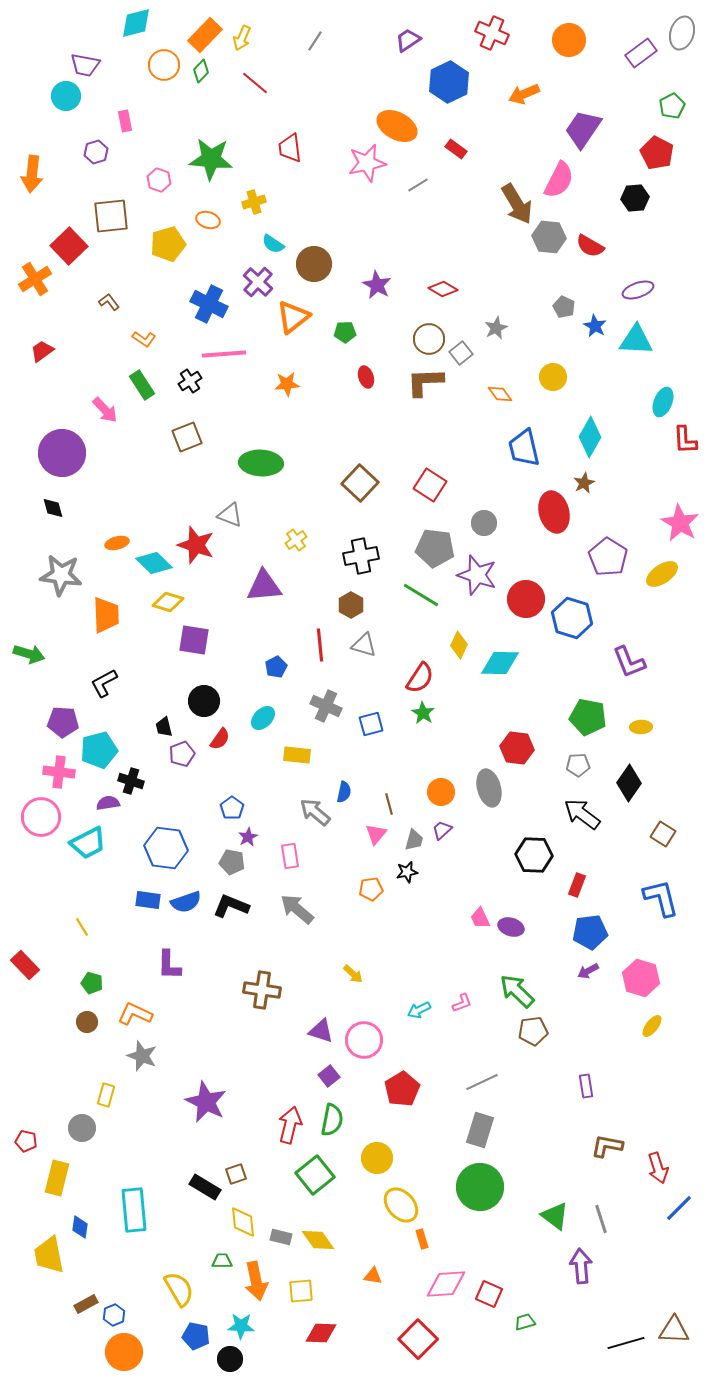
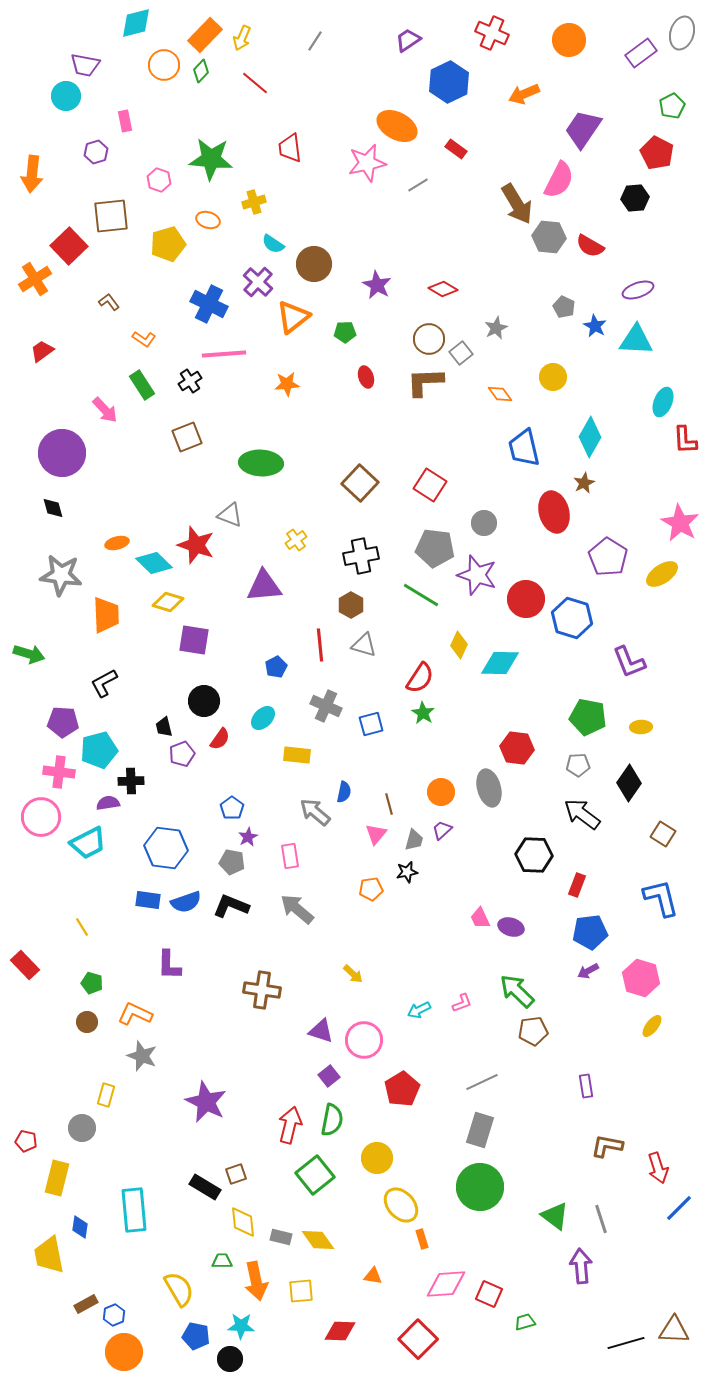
black cross at (131, 781): rotated 20 degrees counterclockwise
red diamond at (321, 1333): moved 19 px right, 2 px up
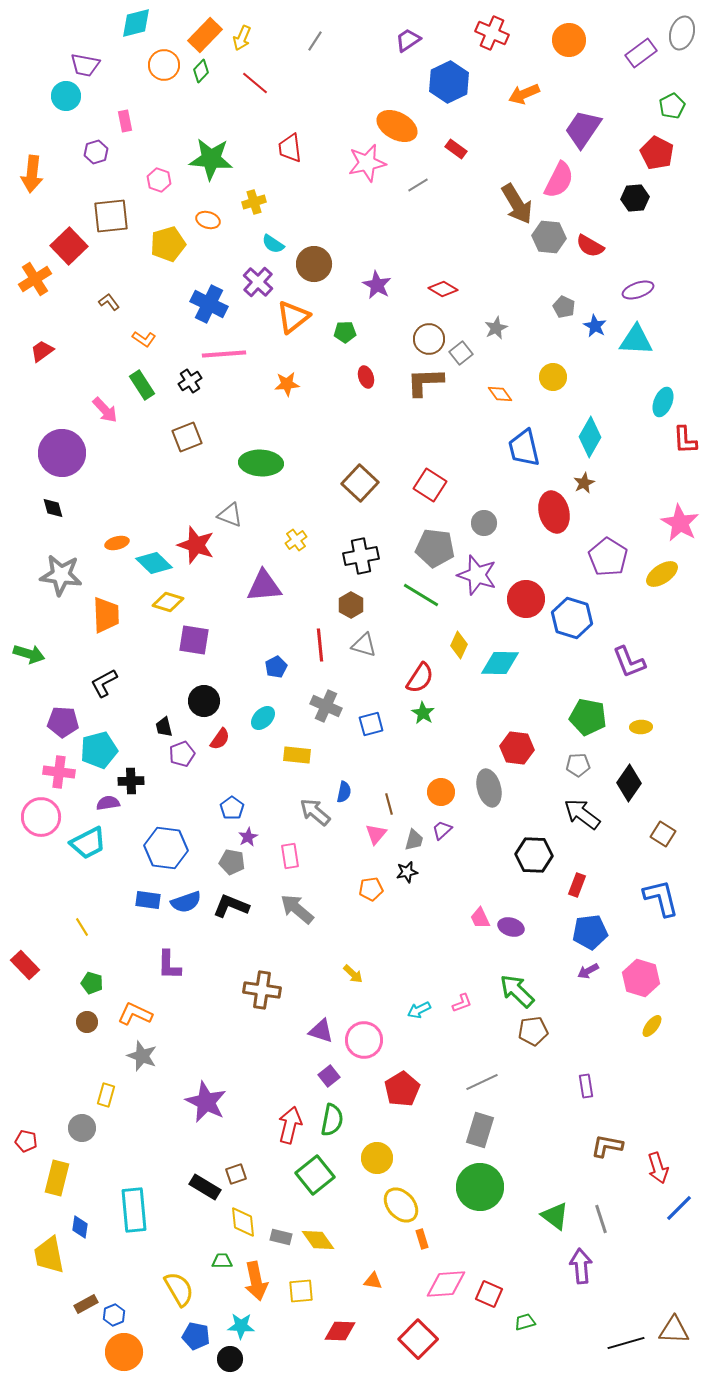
orange triangle at (373, 1276): moved 5 px down
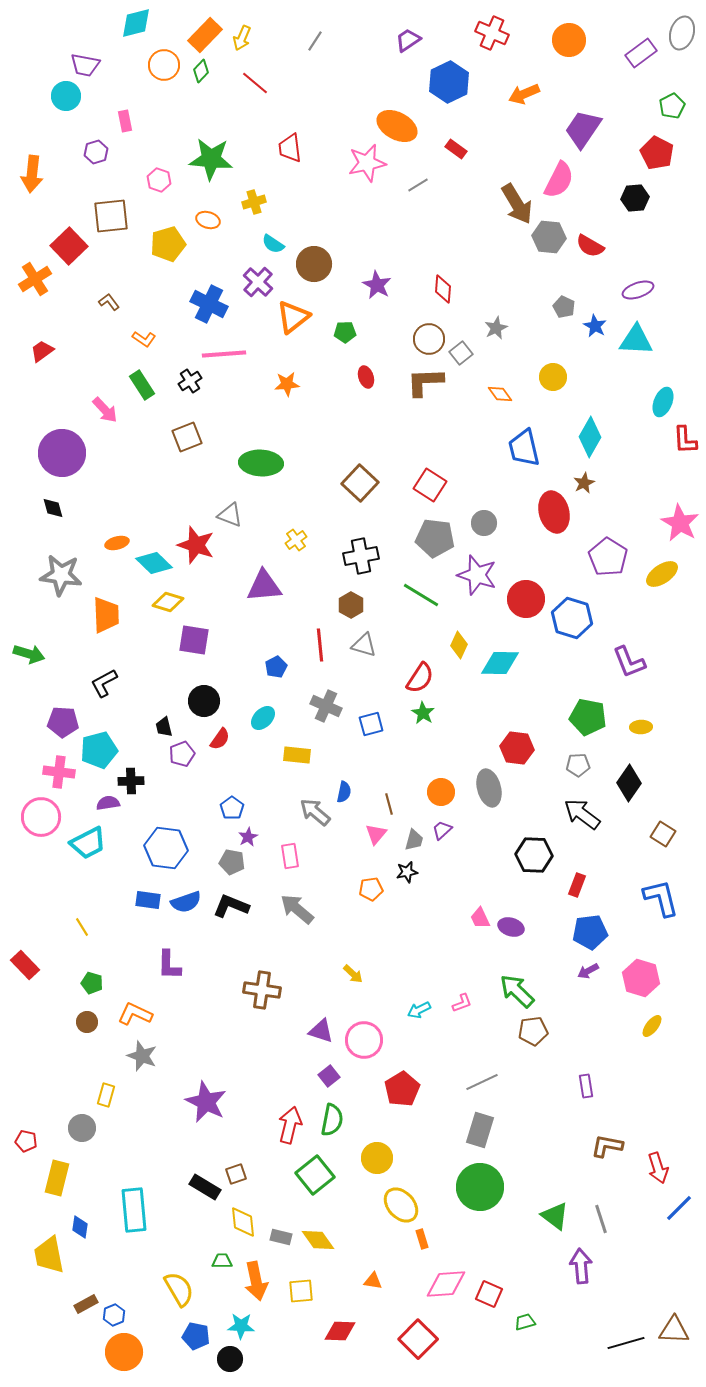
red diamond at (443, 289): rotated 64 degrees clockwise
gray pentagon at (435, 548): moved 10 px up
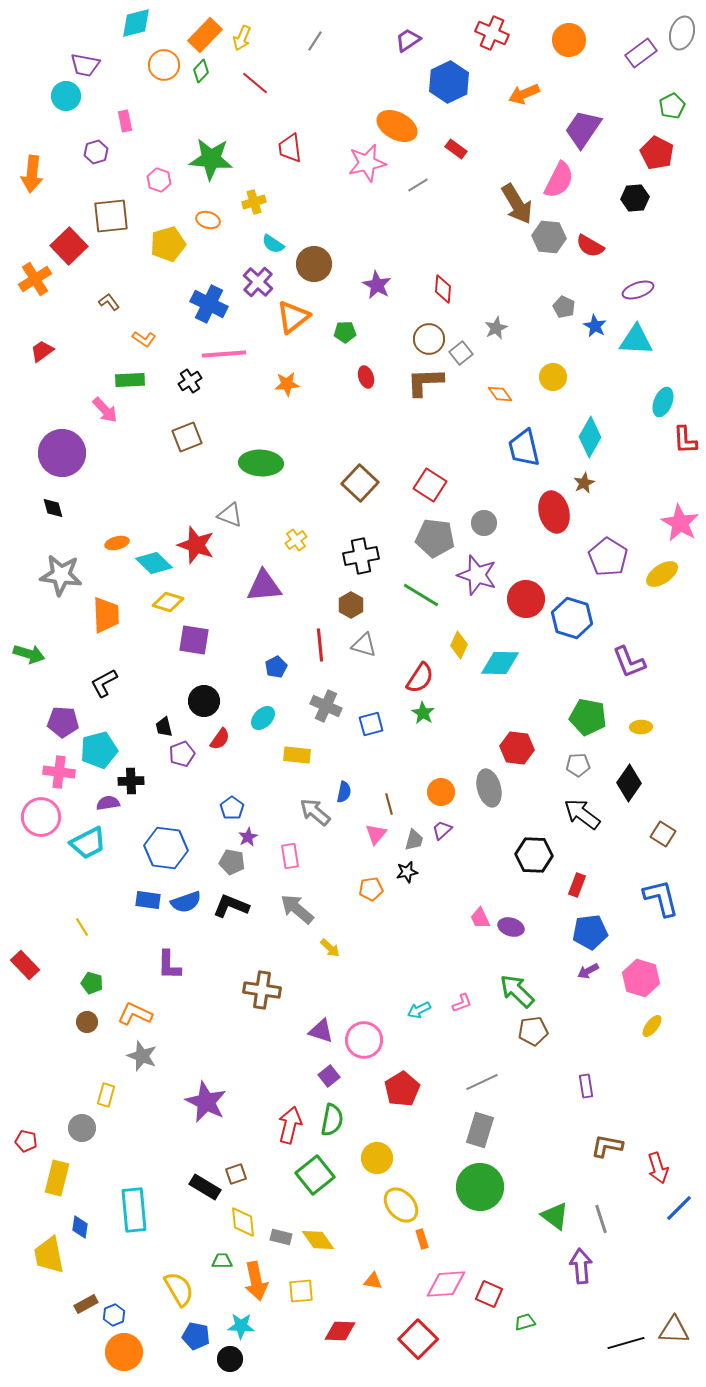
green rectangle at (142, 385): moved 12 px left, 5 px up; rotated 60 degrees counterclockwise
yellow arrow at (353, 974): moved 23 px left, 26 px up
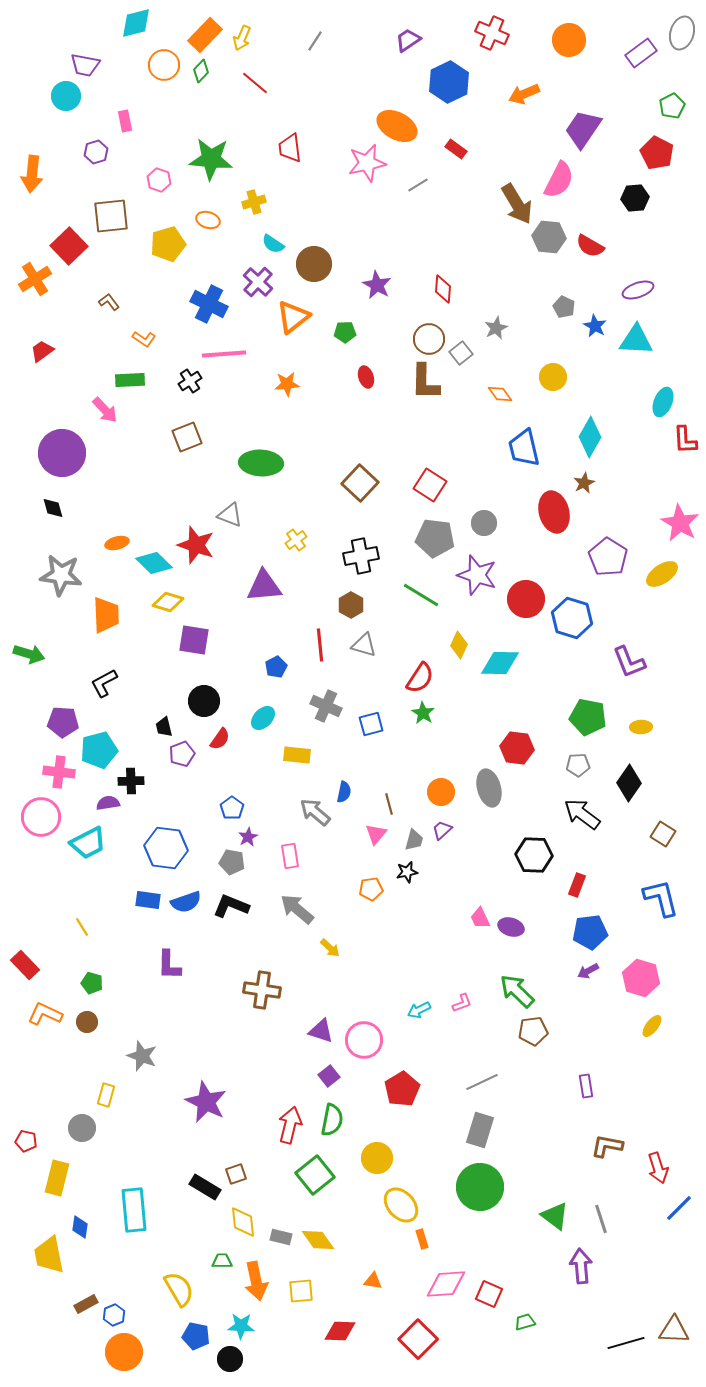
brown L-shape at (425, 382): rotated 87 degrees counterclockwise
orange L-shape at (135, 1014): moved 90 px left
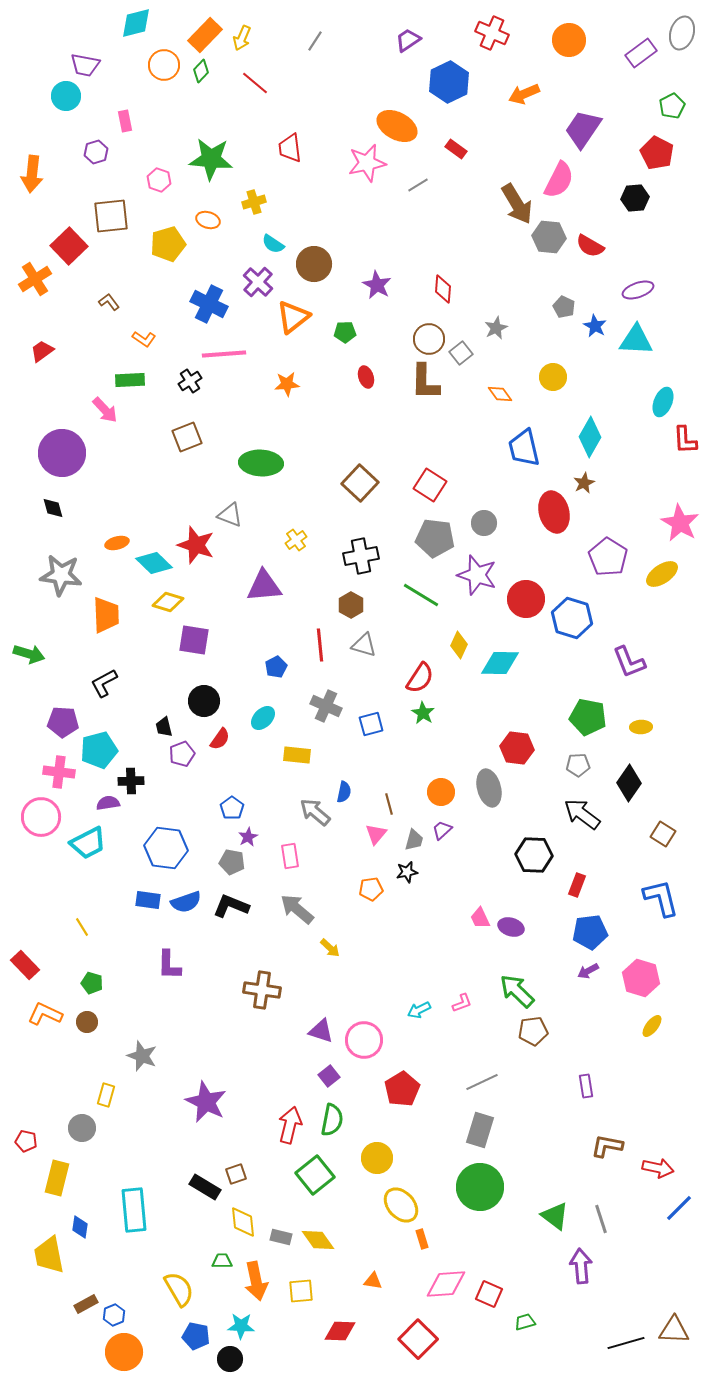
red arrow at (658, 1168): rotated 60 degrees counterclockwise
